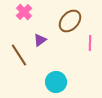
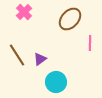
brown ellipse: moved 2 px up
purple triangle: moved 19 px down
brown line: moved 2 px left
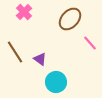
pink line: rotated 42 degrees counterclockwise
brown line: moved 2 px left, 3 px up
purple triangle: rotated 48 degrees counterclockwise
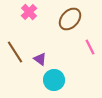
pink cross: moved 5 px right
pink line: moved 4 px down; rotated 14 degrees clockwise
cyan circle: moved 2 px left, 2 px up
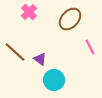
brown line: rotated 15 degrees counterclockwise
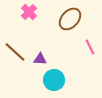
purple triangle: rotated 32 degrees counterclockwise
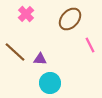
pink cross: moved 3 px left, 2 px down
pink line: moved 2 px up
cyan circle: moved 4 px left, 3 px down
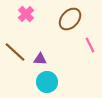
cyan circle: moved 3 px left, 1 px up
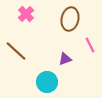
brown ellipse: rotated 30 degrees counterclockwise
brown line: moved 1 px right, 1 px up
purple triangle: moved 25 px right; rotated 24 degrees counterclockwise
